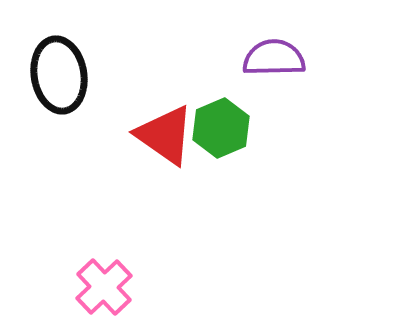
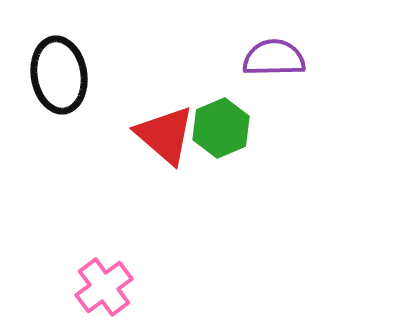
red triangle: rotated 6 degrees clockwise
pink cross: rotated 6 degrees clockwise
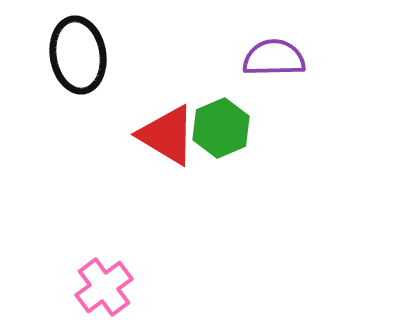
black ellipse: moved 19 px right, 20 px up
red triangle: moved 2 px right; rotated 10 degrees counterclockwise
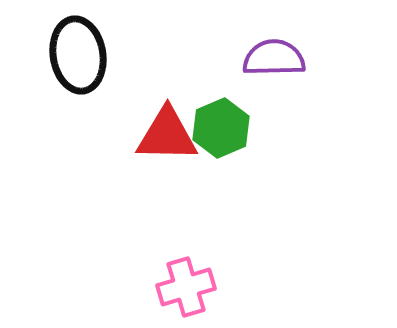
red triangle: rotated 30 degrees counterclockwise
pink cross: moved 82 px right; rotated 20 degrees clockwise
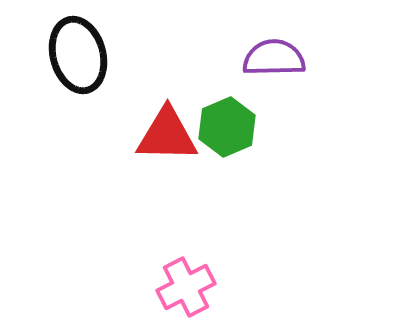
black ellipse: rotated 6 degrees counterclockwise
green hexagon: moved 6 px right, 1 px up
pink cross: rotated 10 degrees counterclockwise
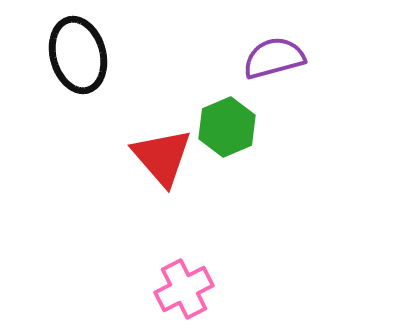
purple semicircle: rotated 14 degrees counterclockwise
red triangle: moved 5 px left, 22 px down; rotated 48 degrees clockwise
pink cross: moved 2 px left, 2 px down
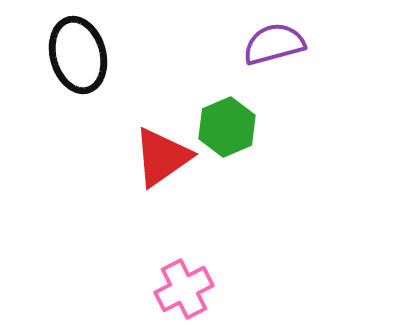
purple semicircle: moved 14 px up
red triangle: rotated 36 degrees clockwise
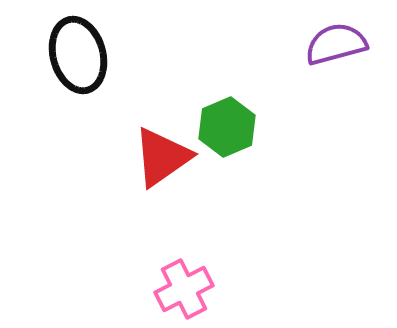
purple semicircle: moved 62 px right
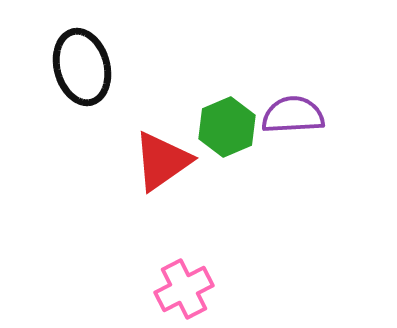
purple semicircle: moved 43 px left, 71 px down; rotated 12 degrees clockwise
black ellipse: moved 4 px right, 12 px down
red triangle: moved 4 px down
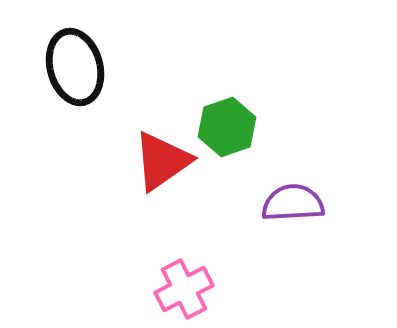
black ellipse: moved 7 px left
purple semicircle: moved 88 px down
green hexagon: rotated 4 degrees clockwise
